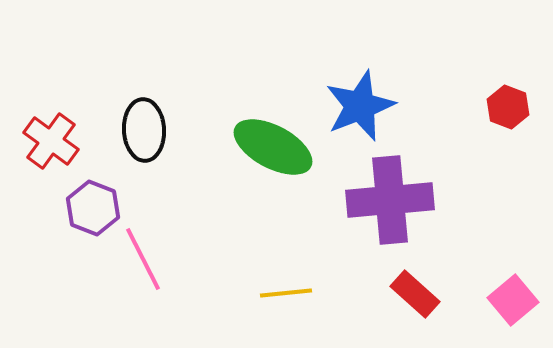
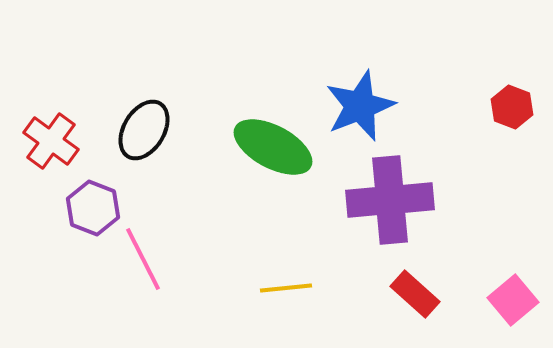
red hexagon: moved 4 px right
black ellipse: rotated 34 degrees clockwise
yellow line: moved 5 px up
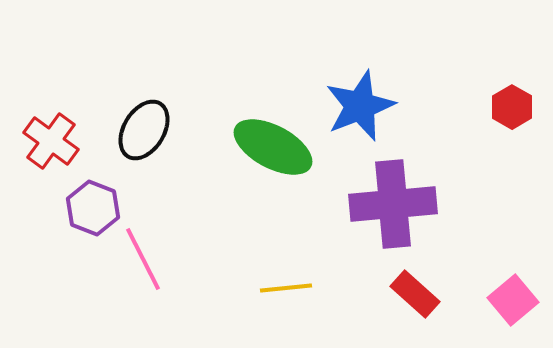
red hexagon: rotated 9 degrees clockwise
purple cross: moved 3 px right, 4 px down
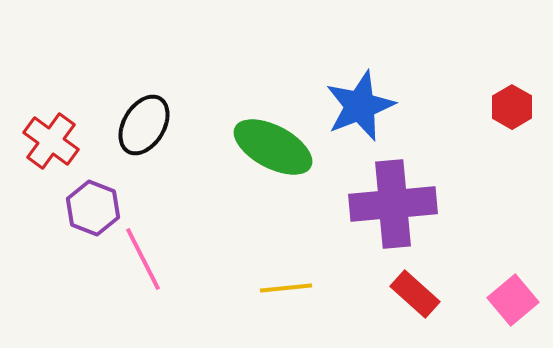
black ellipse: moved 5 px up
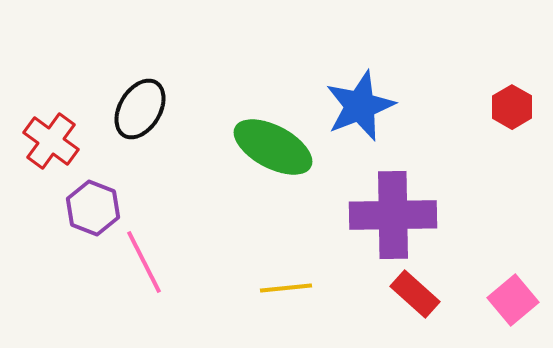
black ellipse: moved 4 px left, 16 px up
purple cross: moved 11 px down; rotated 4 degrees clockwise
pink line: moved 1 px right, 3 px down
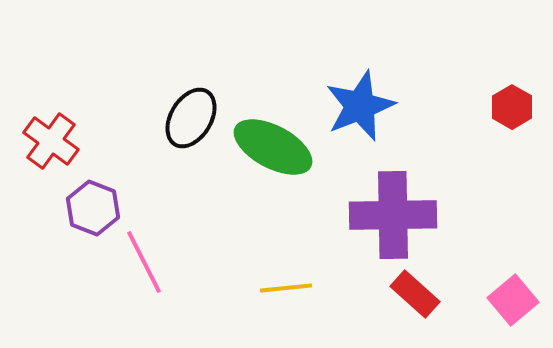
black ellipse: moved 51 px right, 9 px down
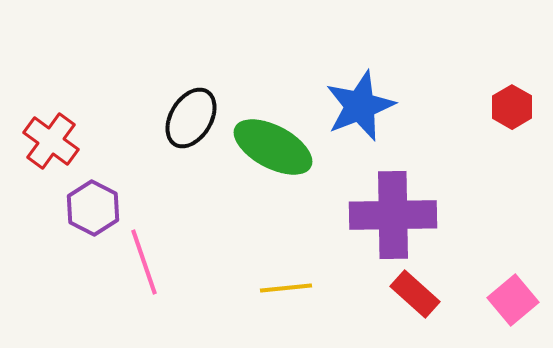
purple hexagon: rotated 6 degrees clockwise
pink line: rotated 8 degrees clockwise
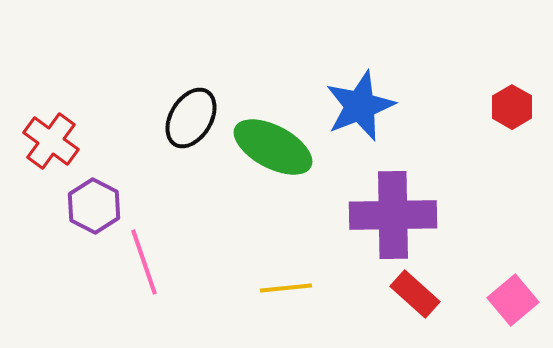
purple hexagon: moved 1 px right, 2 px up
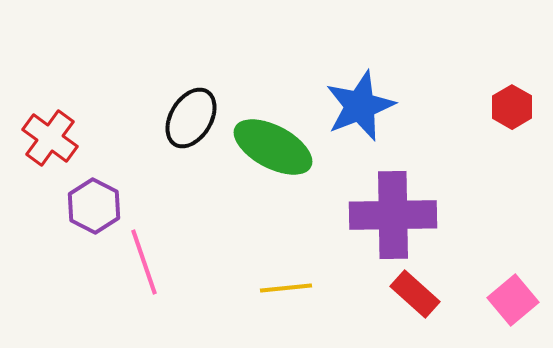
red cross: moved 1 px left, 3 px up
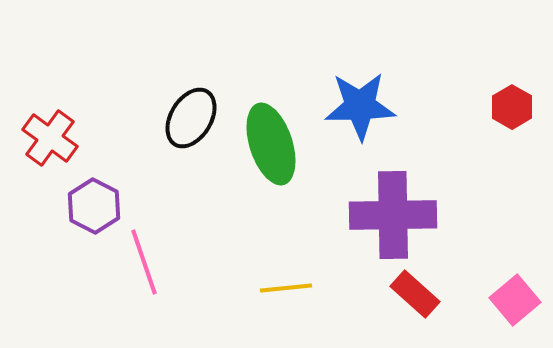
blue star: rotated 20 degrees clockwise
green ellipse: moved 2 px left, 3 px up; rotated 44 degrees clockwise
pink square: moved 2 px right
